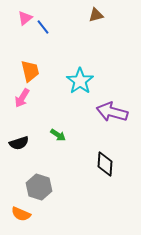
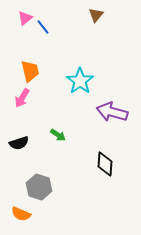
brown triangle: rotated 35 degrees counterclockwise
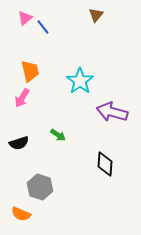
gray hexagon: moved 1 px right
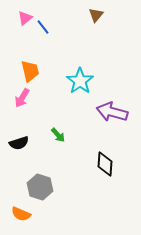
green arrow: rotated 14 degrees clockwise
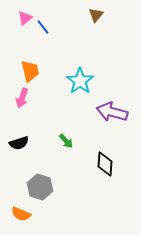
pink arrow: rotated 12 degrees counterclockwise
green arrow: moved 8 px right, 6 px down
